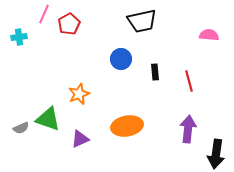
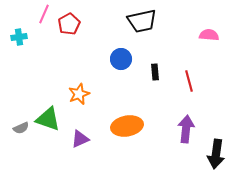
purple arrow: moved 2 px left
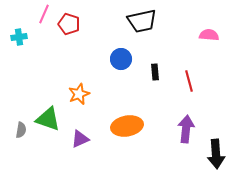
red pentagon: rotated 25 degrees counterclockwise
gray semicircle: moved 2 px down; rotated 56 degrees counterclockwise
black arrow: rotated 12 degrees counterclockwise
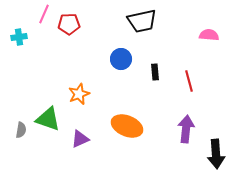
red pentagon: rotated 20 degrees counterclockwise
orange ellipse: rotated 32 degrees clockwise
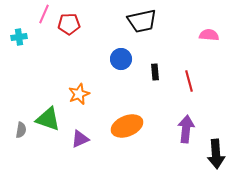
orange ellipse: rotated 44 degrees counterclockwise
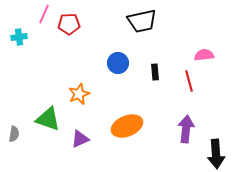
pink semicircle: moved 5 px left, 20 px down; rotated 12 degrees counterclockwise
blue circle: moved 3 px left, 4 px down
gray semicircle: moved 7 px left, 4 px down
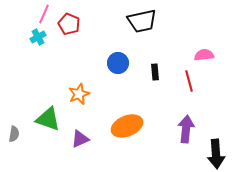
red pentagon: rotated 25 degrees clockwise
cyan cross: moved 19 px right; rotated 21 degrees counterclockwise
